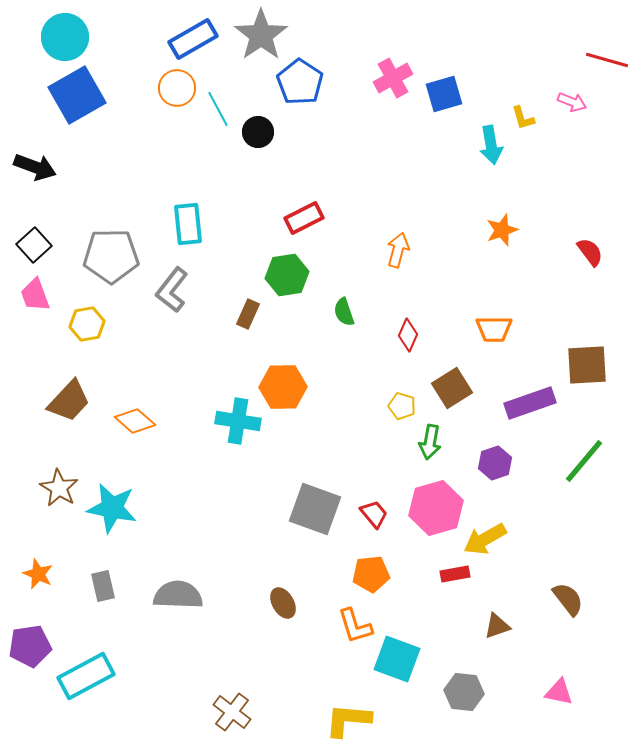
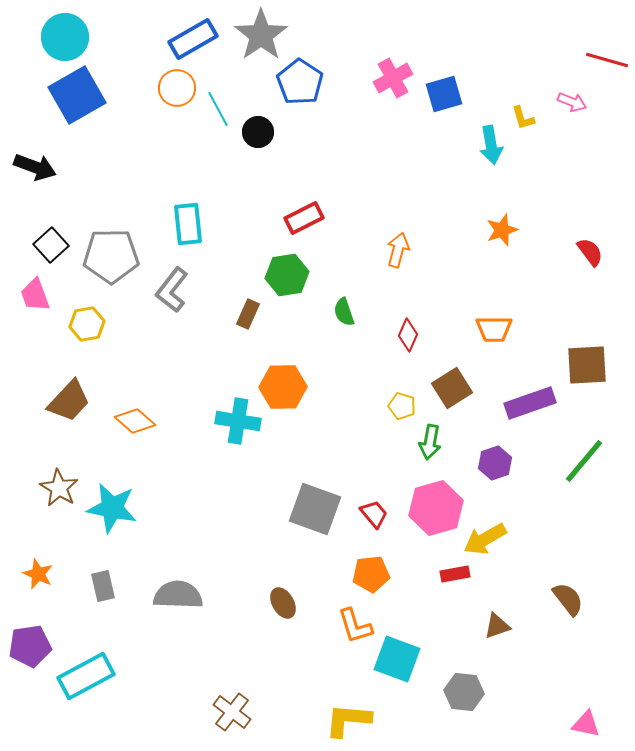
black square at (34, 245): moved 17 px right
pink triangle at (559, 692): moved 27 px right, 32 px down
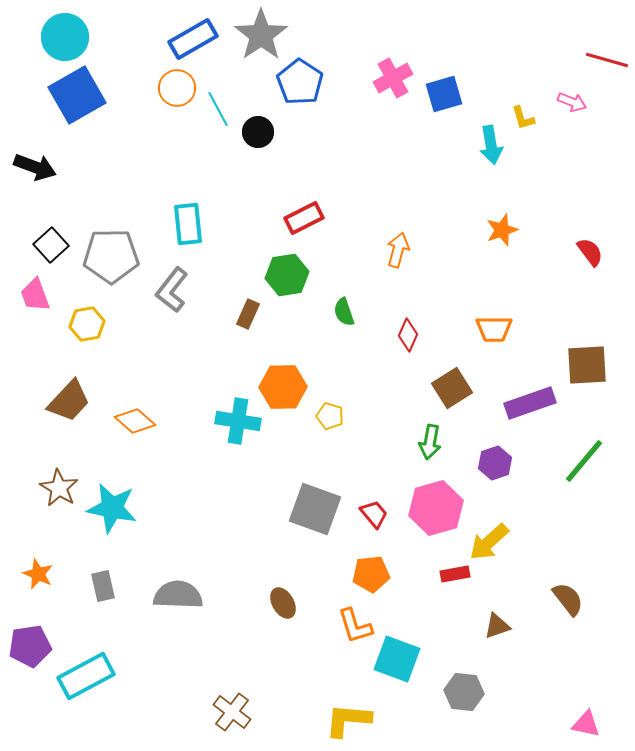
yellow pentagon at (402, 406): moved 72 px left, 10 px down
yellow arrow at (485, 539): moved 4 px right, 3 px down; rotated 12 degrees counterclockwise
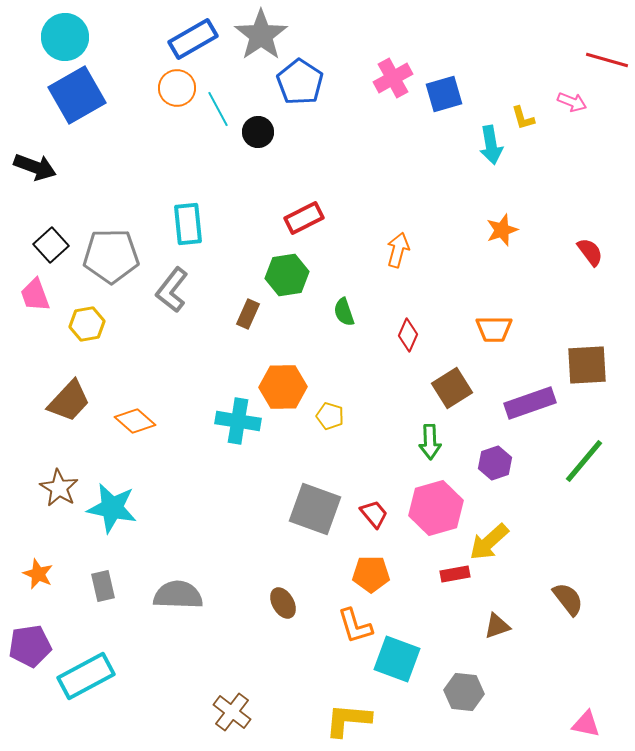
green arrow at (430, 442): rotated 12 degrees counterclockwise
orange pentagon at (371, 574): rotated 6 degrees clockwise
